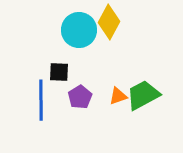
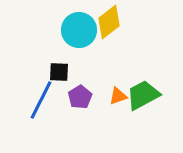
yellow diamond: rotated 24 degrees clockwise
blue line: rotated 27 degrees clockwise
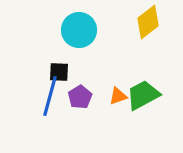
yellow diamond: moved 39 px right
blue line: moved 9 px right, 4 px up; rotated 12 degrees counterclockwise
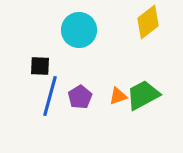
black square: moved 19 px left, 6 px up
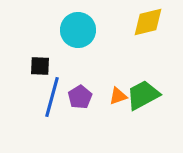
yellow diamond: rotated 24 degrees clockwise
cyan circle: moved 1 px left
blue line: moved 2 px right, 1 px down
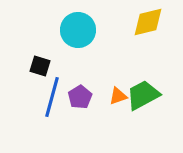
black square: rotated 15 degrees clockwise
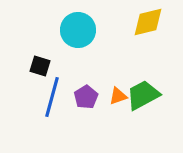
purple pentagon: moved 6 px right
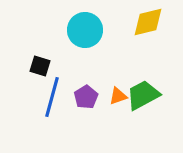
cyan circle: moved 7 px right
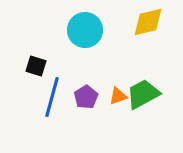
black square: moved 4 px left
green trapezoid: moved 1 px up
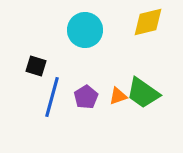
green trapezoid: moved 1 px up; rotated 117 degrees counterclockwise
